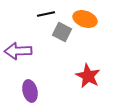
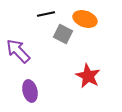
gray square: moved 1 px right, 2 px down
purple arrow: rotated 48 degrees clockwise
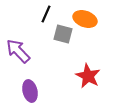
black line: rotated 54 degrees counterclockwise
gray square: rotated 12 degrees counterclockwise
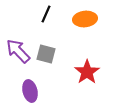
orange ellipse: rotated 25 degrees counterclockwise
gray square: moved 17 px left, 20 px down
red star: moved 1 px left, 4 px up; rotated 10 degrees clockwise
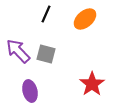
orange ellipse: rotated 35 degrees counterclockwise
red star: moved 5 px right, 12 px down
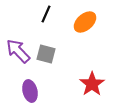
orange ellipse: moved 3 px down
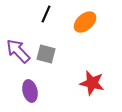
red star: moved 1 px up; rotated 25 degrees counterclockwise
